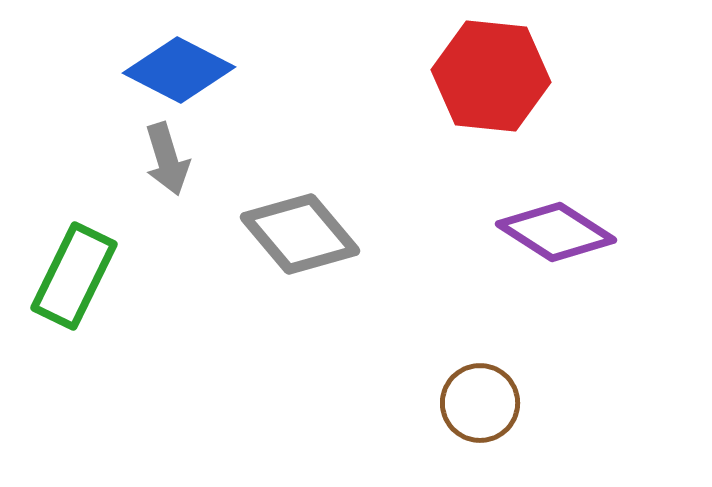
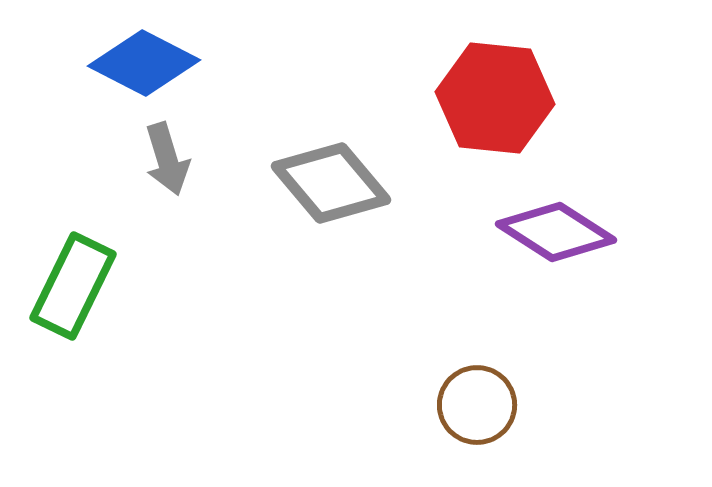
blue diamond: moved 35 px left, 7 px up
red hexagon: moved 4 px right, 22 px down
gray diamond: moved 31 px right, 51 px up
green rectangle: moved 1 px left, 10 px down
brown circle: moved 3 px left, 2 px down
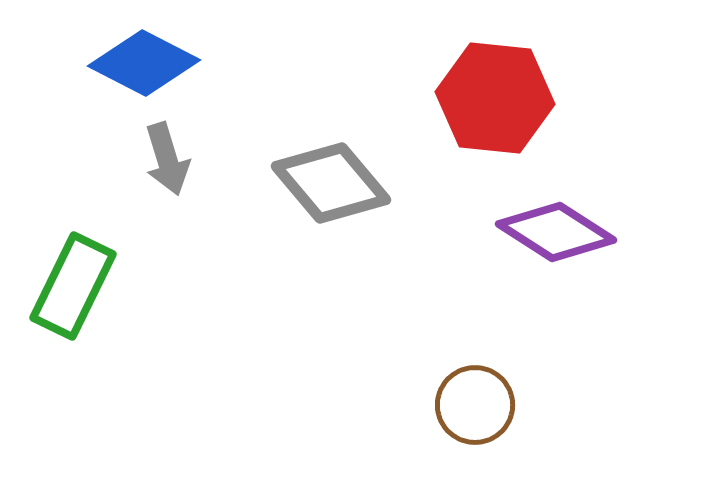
brown circle: moved 2 px left
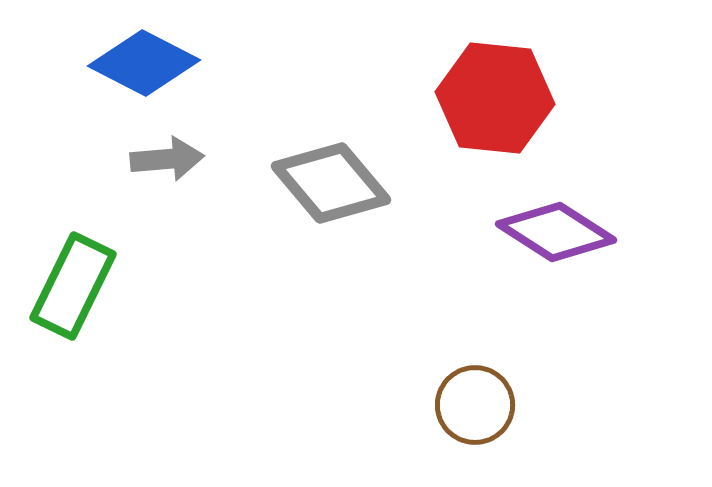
gray arrow: rotated 78 degrees counterclockwise
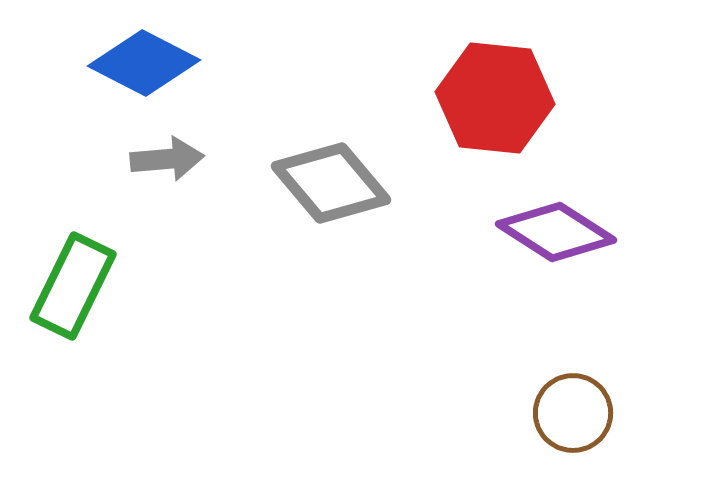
brown circle: moved 98 px right, 8 px down
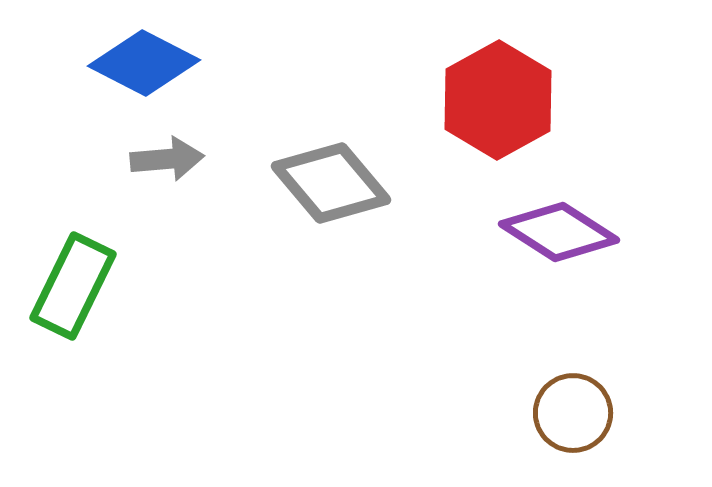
red hexagon: moved 3 px right, 2 px down; rotated 25 degrees clockwise
purple diamond: moved 3 px right
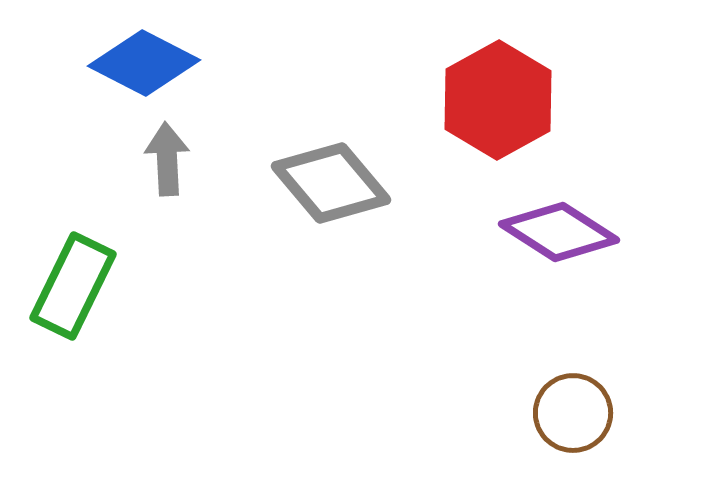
gray arrow: rotated 88 degrees counterclockwise
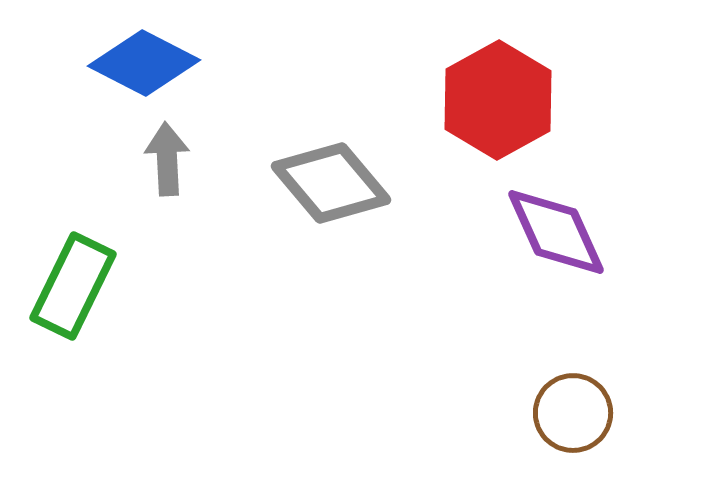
purple diamond: moved 3 px left; rotated 33 degrees clockwise
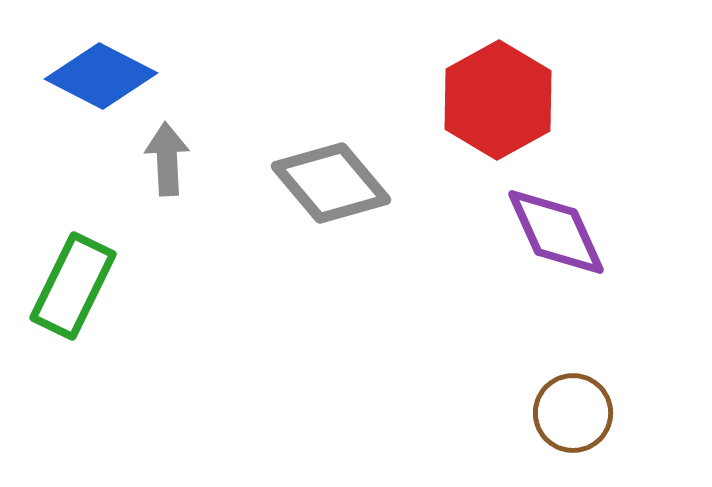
blue diamond: moved 43 px left, 13 px down
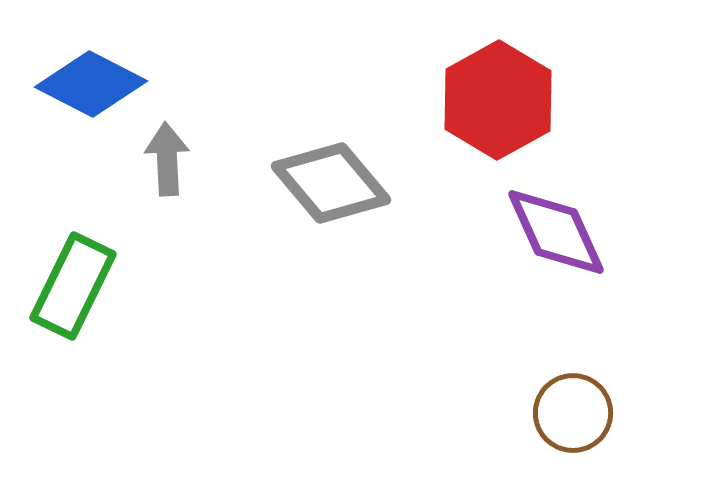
blue diamond: moved 10 px left, 8 px down
